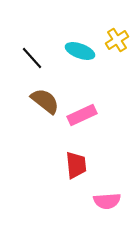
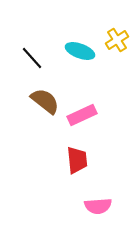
red trapezoid: moved 1 px right, 5 px up
pink semicircle: moved 9 px left, 5 px down
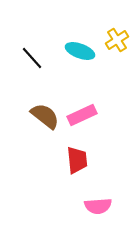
brown semicircle: moved 15 px down
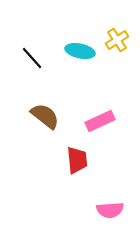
cyan ellipse: rotated 8 degrees counterclockwise
pink rectangle: moved 18 px right, 6 px down
pink semicircle: moved 12 px right, 4 px down
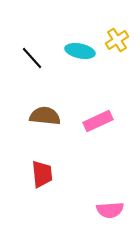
brown semicircle: rotated 32 degrees counterclockwise
pink rectangle: moved 2 px left
red trapezoid: moved 35 px left, 14 px down
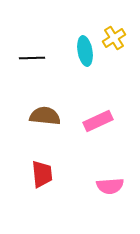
yellow cross: moved 3 px left, 2 px up
cyan ellipse: moved 5 px right; rotated 68 degrees clockwise
black line: rotated 50 degrees counterclockwise
pink semicircle: moved 24 px up
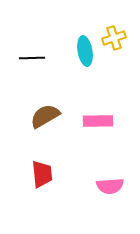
yellow cross: rotated 15 degrees clockwise
brown semicircle: rotated 36 degrees counterclockwise
pink rectangle: rotated 24 degrees clockwise
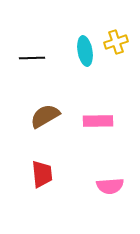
yellow cross: moved 2 px right, 4 px down
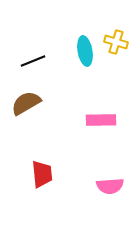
yellow cross: rotated 35 degrees clockwise
black line: moved 1 px right, 3 px down; rotated 20 degrees counterclockwise
brown semicircle: moved 19 px left, 13 px up
pink rectangle: moved 3 px right, 1 px up
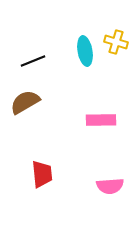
brown semicircle: moved 1 px left, 1 px up
